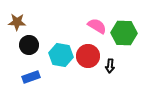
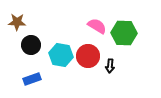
black circle: moved 2 px right
blue rectangle: moved 1 px right, 2 px down
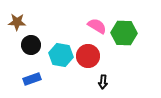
black arrow: moved 7 px left, 16 px down
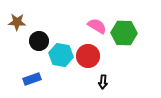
black circle: moved 8 px right, 4 px up
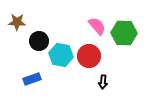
pink semicircle: rotated 18 degrees clockwise
red circle: moved 1 px right
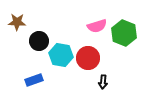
pink semicircle: rotated 114 degrees clockwise
green hexagon: rotated 20 degrees clockwise
red circle: moved 1 px left, 2 px down
blue rectangle: moved 2 px right, 1 px down
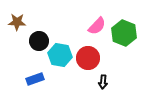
pink semicircle: rotated 30 degrees counterclockwise
cyan hexagon: moved 1 px left
blue rectangle: moved 1 px right, 1 px up
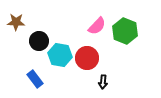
brown star: moved 1 px left
green hexagon: moved 1 px right, 2 px up
red circle: moved 1 px left
blue rectangle: rotated 72 degrees clockwise
